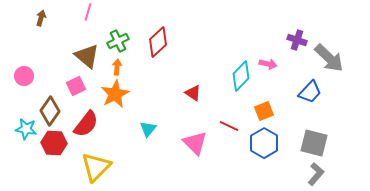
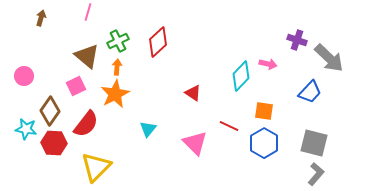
orange square: rotated 30 degrees clockwise
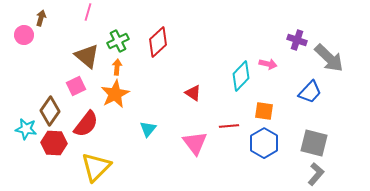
pink circle: moved 41 px up
red line: rotated 30 degrees counterclockwise
pink triangle: rotated 8 degrees clockwise
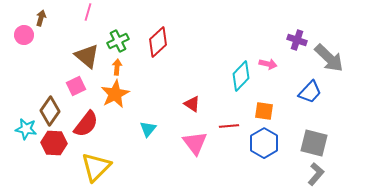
red triangle: moved 1 px left, 11 px down
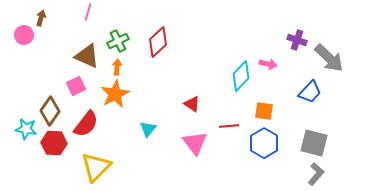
brown triangle: rotated 16 degrees counterclockwise
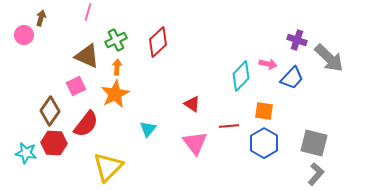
green cross: moved 2 px left, 1 px up
blue trapezoid: moved 18 px left, 14 px up
cyan star: moved 24 px down
yellow triangle: moved 12 px right
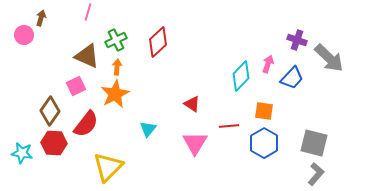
pink arrow: rotated 84 degrees counterclockwise
pink triangle: rotated 8 degrees clockwise
cyan star: moved 4 px left
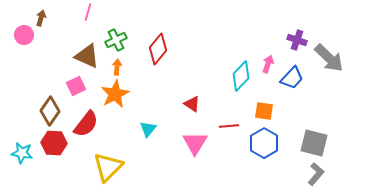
red diamond: moved 7 px down; rotated 8 degrees counterclockwise
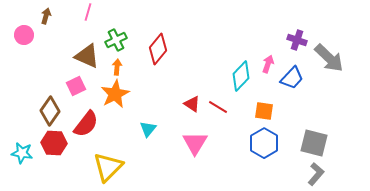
brown arrow: moved 5 px right, 2 px up
red line: moved 11 px left, 19 px up; rotated 36 degrees clockwise
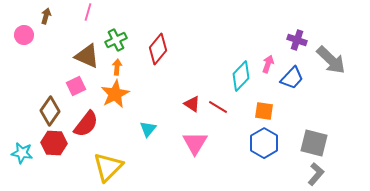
gray arrow: moved 2 px right, 2 px down
